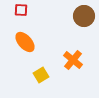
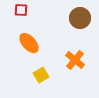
brown circle: moved 4 px left, 2 px down
orange ellipse: moved 4 px right, 1 px down
orange cross: moved 2 px right
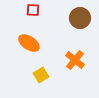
red square: moved 12 px right
orange ellipse: rotated 15 degrees counterclockwise
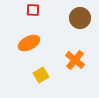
orange ellipse: rotated 60 degrees counterclockwise
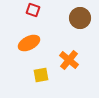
red square: rotated 16 degrees clockwise
orange cross: moved 6 px left
yellow square: rotated 21 degrees clockwise
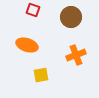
brown circle: moved 9 px left, 1 px up
orange ellipse: moved 2 px left, 2 px down; rotated 45 degrees clockwise
orange cross: moved 7 px right, 5 px up; rotated 30 degrees clockwise
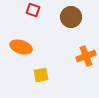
orange ellipse: moved 6 px left, 2 px down
orange cross: moved 10 px right, 1 px down
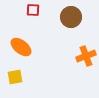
red square: rotated 16 degrees counterclockwise
orange ellipse: rotated 20 degrees clockwise
yellow square: moved 26 px left, 2 px down
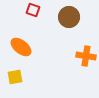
red square: rotated 16 degrees clockwise
brown circle: moved 2 px left
orange cross: rotated 30 degrees clockwise
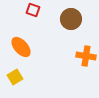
brown circle: moved 2 px right, 2 px down
orange ellipse: rotated 10 degrees clockwise
yellow square: rotated 21 degrees counterclockwise
